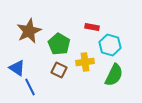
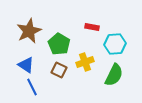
cyan hexagon: moved 5 px right, 1 px up; rotated 20 degrees counterclockwise
yellow cross: rotated 12 degrees counterclockwise
blue triangle: moved 9 px right, 3 px up
blue line: moved 2 px right
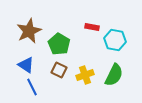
cyan hexagon: moved 4 px up; rotated 15 degrees clockwise
yellow cross: moved 13 px down
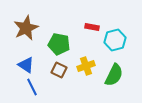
brown star: moved 3 px left, 3 px up
cyan hexagon: rotated 25 degrees counterclockwise
green pentagon: rotated 20 degrees counterclockwise
yellow cross: moved 1 px right, 9 px up
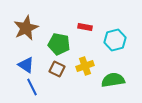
red rectangle: moved 7 px left
yellow cross: moved 1 px left
brown square: moved 2 px left, 1 px up
green semicircle: moved 1 px left, 5 px down; rotated 125 degrees counterclockwise
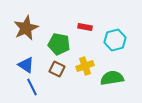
green semicircle: moved 1 px left, 2 px up
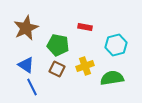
cyan hexagon: moved 1 px right, 5 px down
green pentagon: moved 1 px left, 1 px down
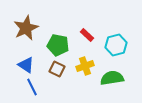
red rectangle: moved 2 px right, 8 px down; rotated 32 degrees clockwise
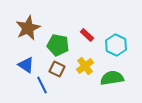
brown star: moved 2 px right
cyan hexagon: rotated 20 degrees counterclockwise
yellow cross: rotated 18 degrees counterclockwise
blue line: moved 10 px right, 2 px up
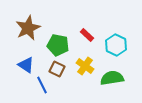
yellow cross: rotated 18 degrees counterclockwise
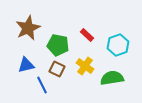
cyan hexagon: moved 2 px right; rotated 15 degrees clockwise
blue triangle: rotated 48 degrees counterclockwise
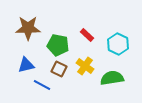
brown star: rotated 25 degrees clockwise
cyan hexagon: moved 1 px up; rotated 15 degrees counterclockwise
brown square: moved 2 px right
blue line: rotated 36 degrees counterclockwise
